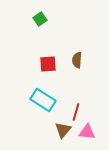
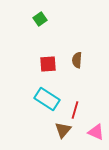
cyan rectangle: moved 4 px right, 1 px up
red line: moved 1 px left, 2 px up
pink triangle: moved 9 px right; rotated 18 degrees clockwise
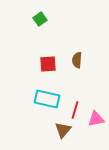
cyan rectangle: rotated 20 degrees counterclockwise
pink triangle: moved 13 px up; rotated 36 degrees counterclockwise
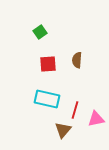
green square: moved 13 px down
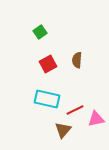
red square: rotated 24 degrees counterclockwise
red line: rotated 48 degrees clockwise
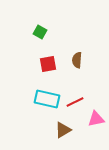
green square: rotated 24 degrees counterclockwise
red square: rotated 18 degrees clockwise
red line: moved 8 px up
brown triangle: rotated 18 degrees clockwise
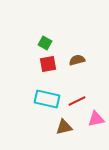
green square: moved 5 px right, 11 px down
brown semicircle: rotated 70 degrees clockwise
red line: moved 2 px right, 1 px up
brown triangle: moved 1 px right, 3 px up; rotated 18 degrees clockwise
